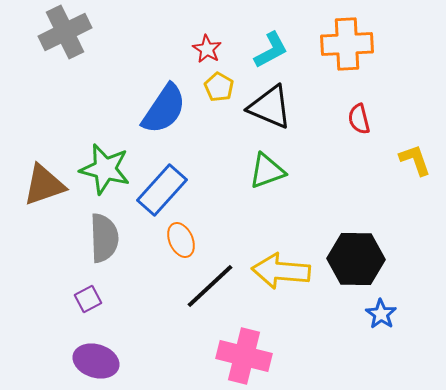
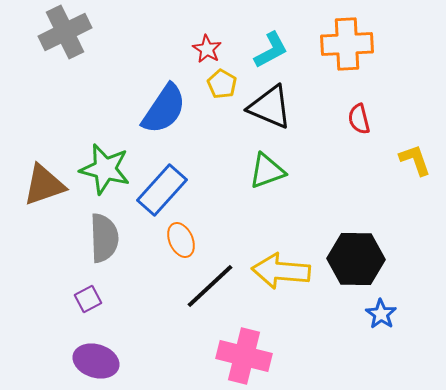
yellow pentagon: moved 3 px right, 3 px up
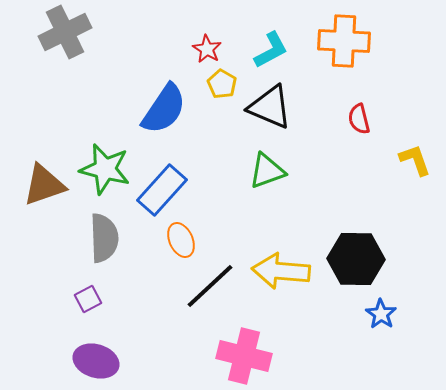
orange cross: moved 3 px left, 3 px up; rotated 6 degrees clockwise
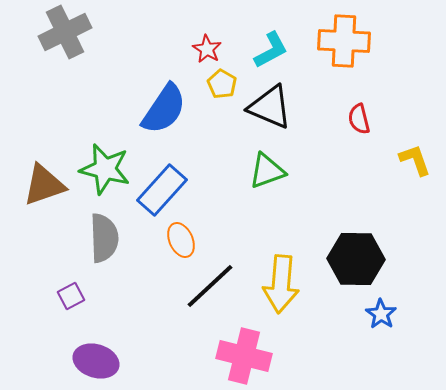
yellow arrow: moved 13 px down; rotated 90 degrees counterclockwise
purple square: moved 17 px left, 3 px up
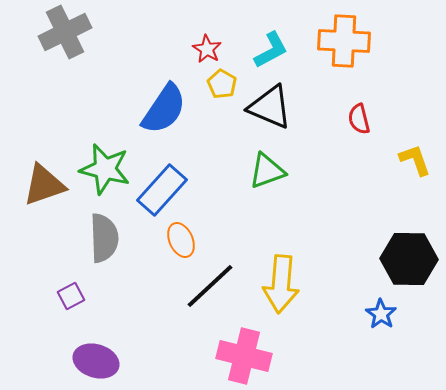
black hexagon: moved 53 px right
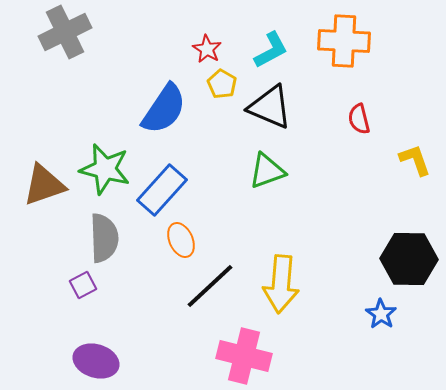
purple square: moved 12 px right, 11 px up
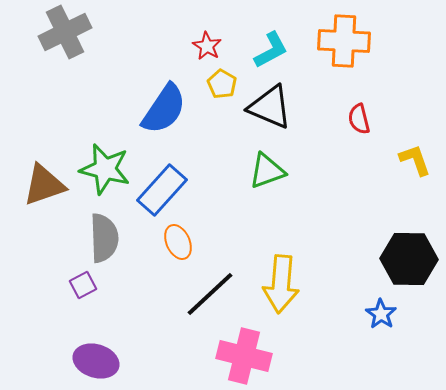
red star: moved 3 px up
orange ellipse: moved 3 px left, 2 px down
black line: moved 8 px down
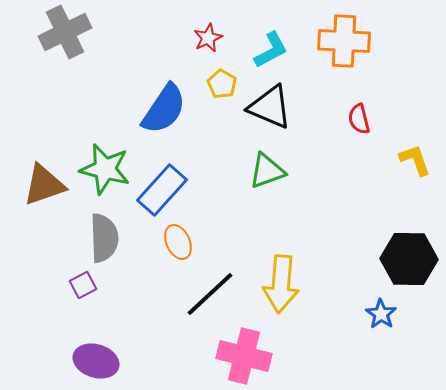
red star: moved 1 px right, 8 px up; rotated 16 degrees clockwise
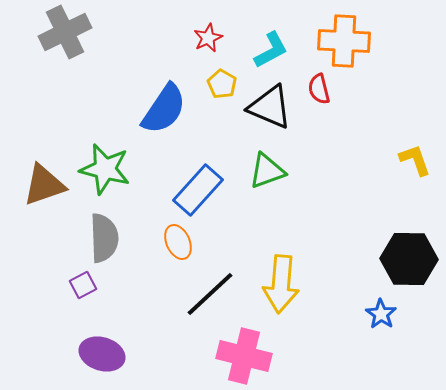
red semicircle: moved 40 px left, 30 px up
blue rectangle: moved 36 px right
purple ellipse: moved 6 px right, 7 px up
